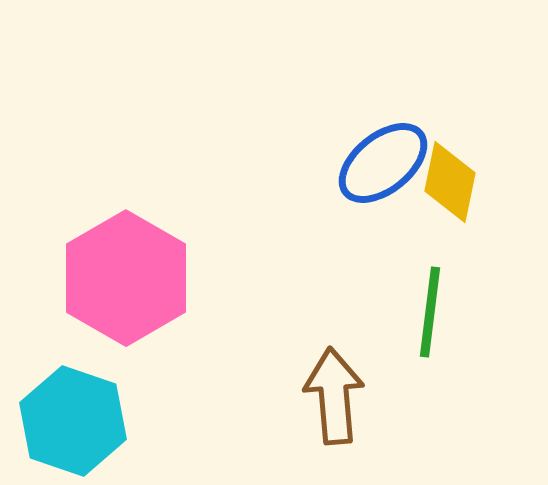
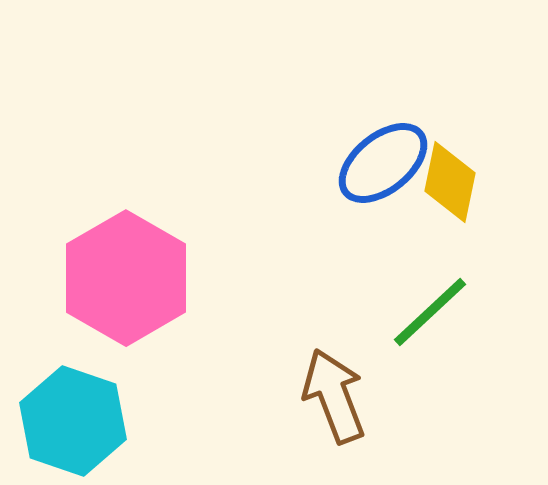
green line: rotated 40 degrees clockwise
brown arrow: rotated 16 degrees counterclockwise
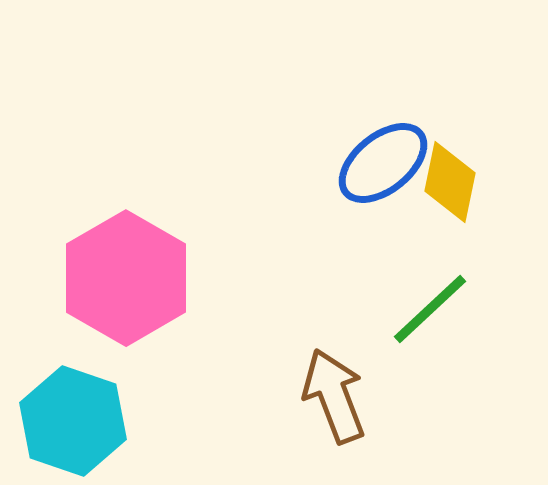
green line: moved 3 px up
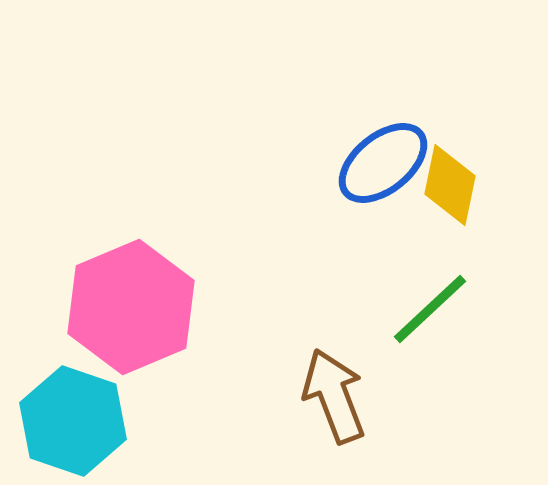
yellow diamond: moved 3 px down
pink hexagon: moved 5 px right, 29 px down; rotated 7 degrees clockwise
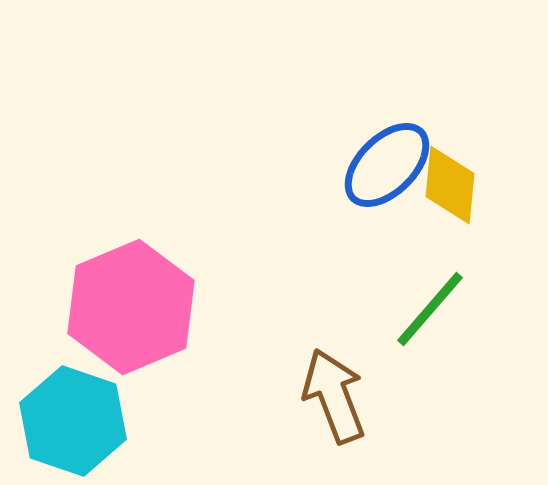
blue ellipse: moved 4 px right, 2 px down; rotated 6 degrees counterclockwise
yellow diamond: rotated 6 degrees counterclockwise
green line: rotated 6 degrees counterclockwise
